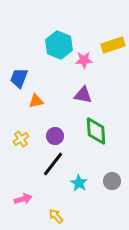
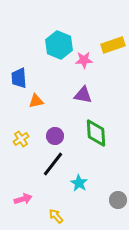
blue trapezoid: rotated 25 degrees counterclockwise
green diamond: moved 2 px down
gray circle: moved 6 px right, 19 px down
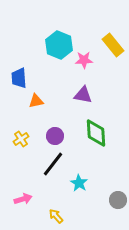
yellow rectangle: rotated 70 degrees clockwise
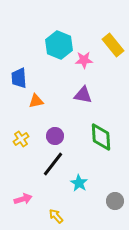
green diamond: moved 5 px right, 4 px down
gray circle: moved 3 px left, 1 px down
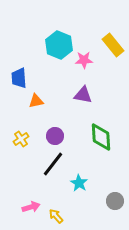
pink arrow: moved 8 px right, 8 px down
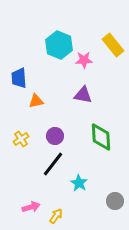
yellow arrow: rotated 77 degrees clockwise
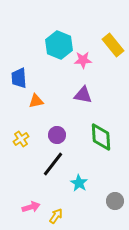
pink star: moved 1 px left
purple circle: moved 2 px right, 1 px up
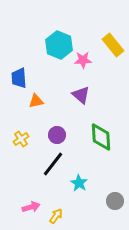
purple triangle: moved 2 px left; rotated 30 degrees clockwise
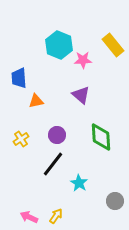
pink arrow: moved 2 px left, 10 px down; rotated 138 degrees counterclockwise
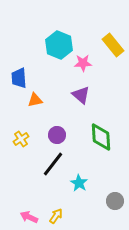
pink star: moved 3 px down
orange triangle: moved 1 px left, 1 px up
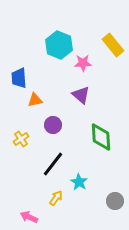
purple circle: moved 4 px left, 10 px up
cyan star: moved 1 px up
yellow arrow: moved 18 px up
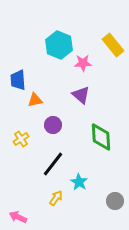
blue trapezoid: moved 1 px left, 2 px down
pink arrow: moved 11 px left
